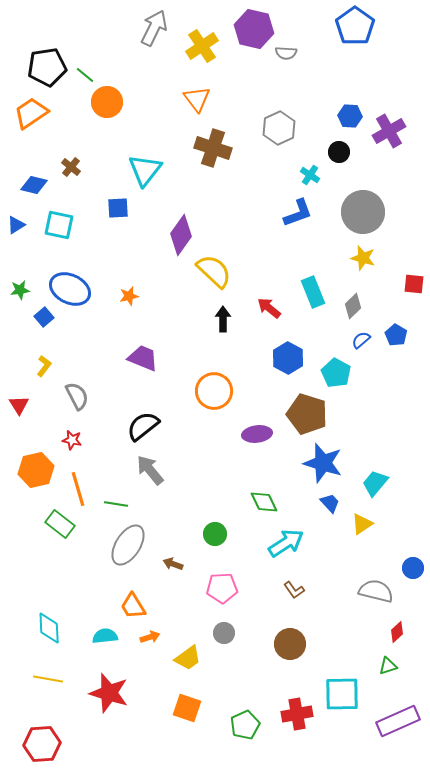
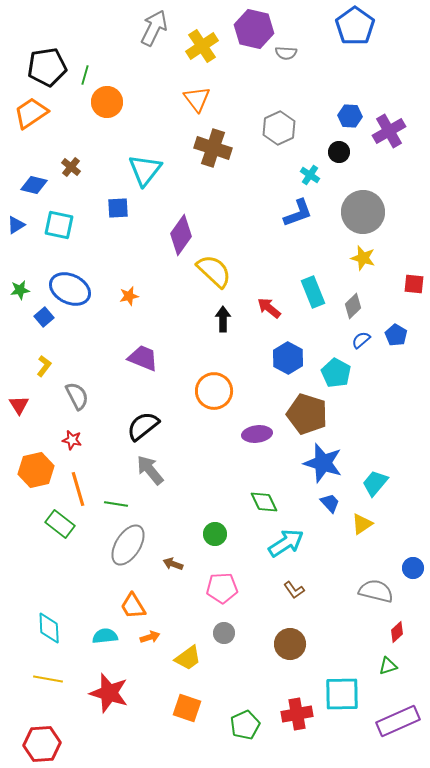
green line at (85, 75): rotated 66 degrees clockwise
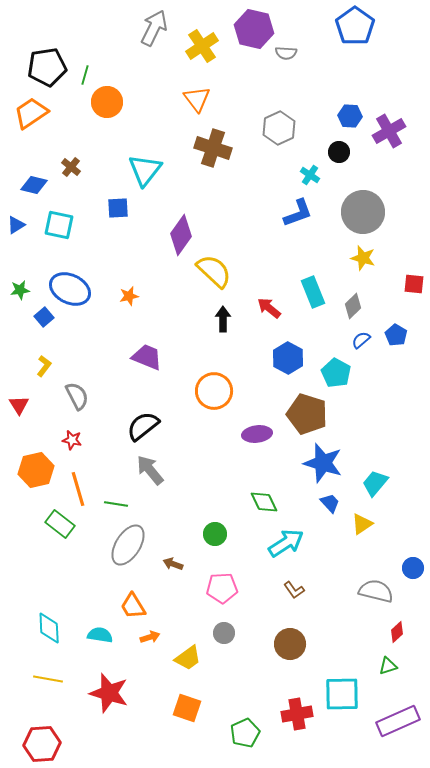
purple trapezoid at (143, 358): moved 4 px right, 1 px up
cyan semicircle at (105, 636): moved 5 px left, 1 px up; rotated 15 degrees clockwise
green pentagon at (245, 725): moved 8 px down
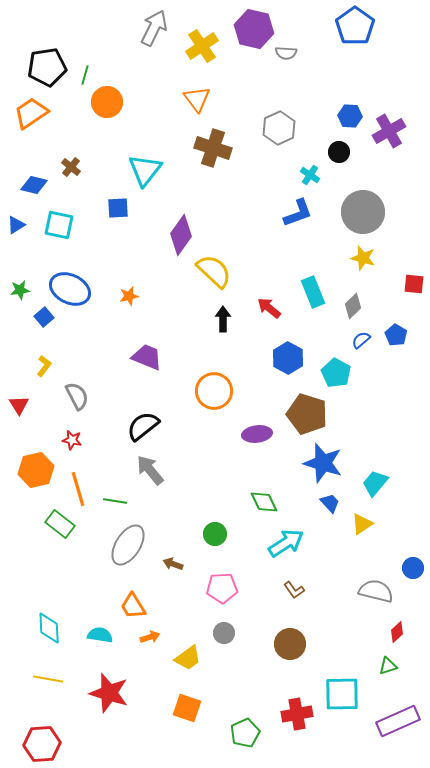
green line at (116, 504): moved 1 px left, 3 px up
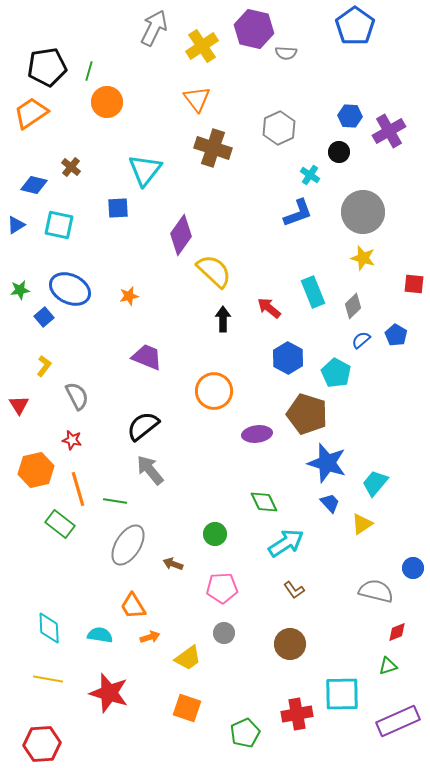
green line at (85, 75): moved 4 px right, 4 px up
blue star at (323, 463): moved 4 px right
red diamond at (397, 632): rotated 20 degrees clockwise
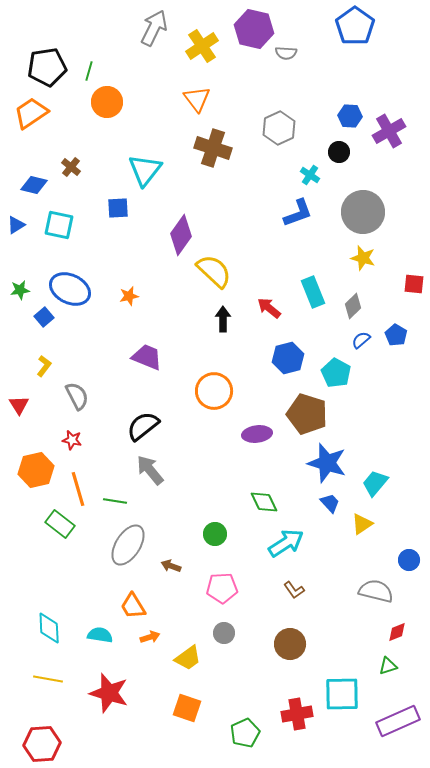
blue hexagon at (288, 358): rotated 16 degrees clockwise
brown arrow at (173, 564): moved 2 px left, 2 px down
blue circle at (413, 568): moved 4 px left, 8 px up
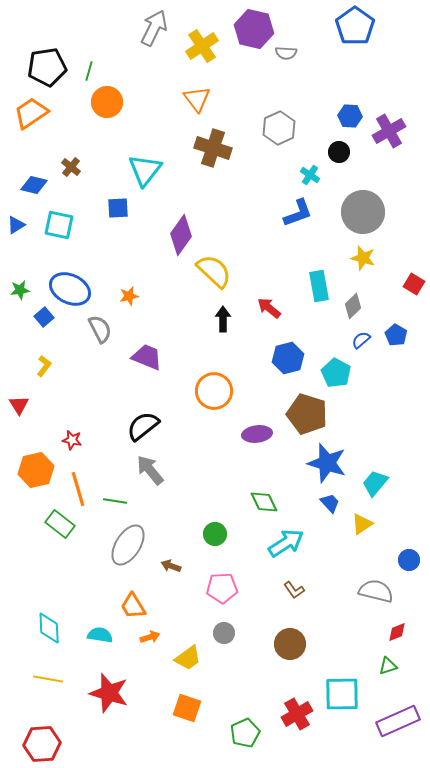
red square at (414, 284): rotated 25 degrees clockwise
cyan rectangle at (313, 292): moved 6 px right, 6 px up; rotated 12 degrees clockwise
gray semicircle at (77, 396): moved 23 px right, 67 px up
red cross at (297, 714): rotated 20 degrees counterclockwise
